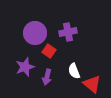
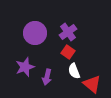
purple cross: rotated 24 degrees counterclockwise
red square: moved 19 px right, 1 px down
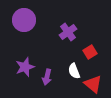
purple circle: moved 11 px left, 13 px up
red square: moved 22 px right; rotated 24 degrees clockwise
red triangle: moved 1 px right
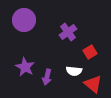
purple star: rotated 24 degrees counterclockwise
white semicircle: rotated 63 degrees counterclockwise
